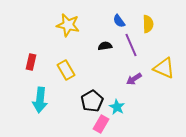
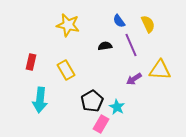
yellow semicircle: rotated 24 degrees counterclockwise
yellow triangle: moved 4 px left, 2 px down; rotated 20 degrees counterclockwise
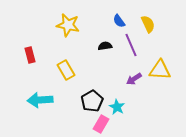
red rectangle: moved 1 px left, 7 px up; rotated 28 degrees counterclockwise
cyan arrow: rotated 80 degrees clockwise
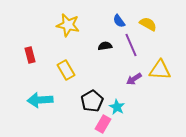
yellow semicircle: rotated 36 degrees counterclockwise
pink rectangle: moved 2 px right
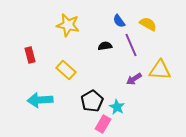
yellow rectangle: rotated 18 degrees counterclockwise
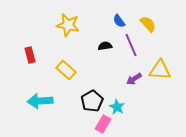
yellow semicircle: rotated 18 degrees clockwise
cyan arrow: moved 1 px down
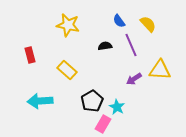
yellow rectangle: moved 1 px right
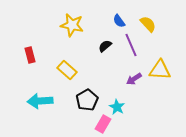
yellow star: moved 4 px right
black semicircle: rotated 32 degrees counterclockwise
black pentagon: moved 5 px left, 1 px up
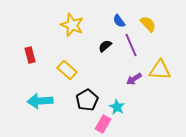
yellow star: rotated 10 degrees clockwise
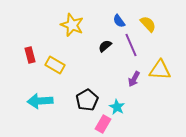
yellow rectangle: moved 12 px left, 5 px up; rotated 12 degrees counterclockwise
purple arrow: rotated 28 degrees counterclockwise
